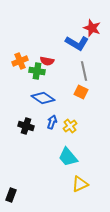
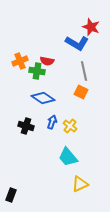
red star: moved 1 px left, 1 px up
yellow cross: rotated 16 degrees counterclockwise
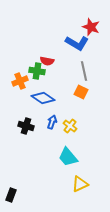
orange cross: moved 20 px down
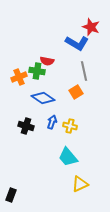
orange cross: moved 1 px left, 4 px up
orange square: moved 5 px left; rotated 32 degrees clockwise
yellow cross: rotated 24 degrees counterclockwise
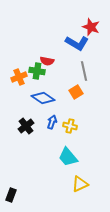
black cross: rotated 35 degrees clockwise
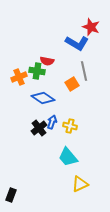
orange square: moved 4 px left, 8 px up
black cross: moved 13 px right, 2 px down
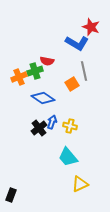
green cross: moved 2 px left; rotated 28 degrees counterclockwise
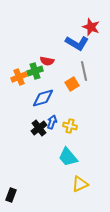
blue diamond: rotated 50 degrees counterclockwise
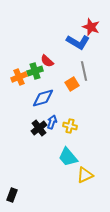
blue L-shape: moved 1 px right, 1 px up
red semicircle: rotated 32 degrees clockwise
yellow triangle: moved 5 px right, 9 px up
black rectangle: moved 1 px right
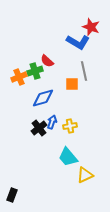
orange square: rotated 32 degrees clockwise
yellow cross: rotated 24 degrees counterclockwise
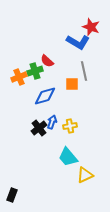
blue diamond: moved 2 px right, 2 px up
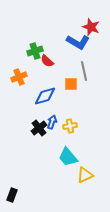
green cross: moved 20 px up
orange square: moved 1 px left
